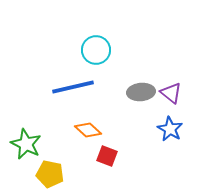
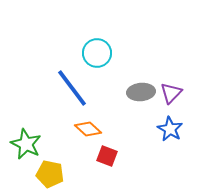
cyan circle: moved 1 px right, 3 px down
blue line: moved 1 px left, 1 px down; rotated 66 degrees clockwise
purple triangle: rotated 35 degrees clockwise
orange diamond: moved 1 px up
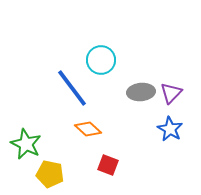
cyan circle: moved 4 px right, 7 px down
red square: moved 1 px right, 9 px down
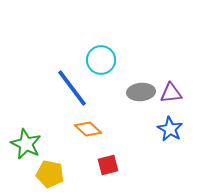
purple triangle: rotated 40 degrees clockwise
red square: rotated 35 degrees counterclockwise
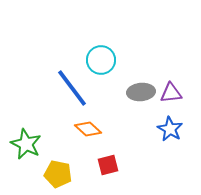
yellow pentagon: moved 8 px right
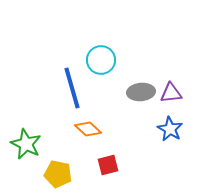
blue line: rotated 21 degrees clockwise
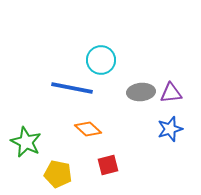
blue line: rotated 63 degrees counterclockwise
blue star: rotated 25 degrees clockwise
green star: moved 2 px up
